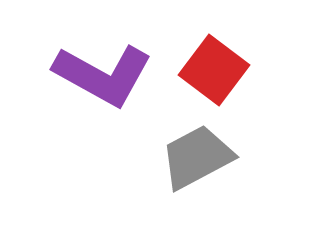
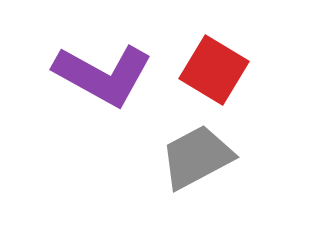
red square: rotated 6 degrees counterclockwise
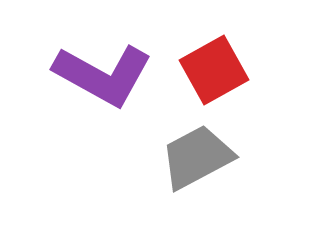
red square: rotated 30 degrees clockwise
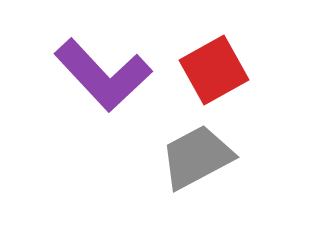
purple L-shape: rotated 18 degrees clockwise
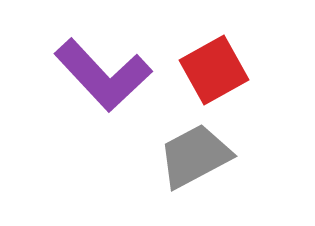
gray trapezoid: moved 2 px left, 1 px up
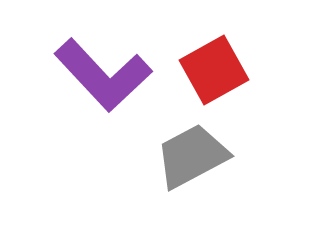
gray trapezoid: moved 3 px left
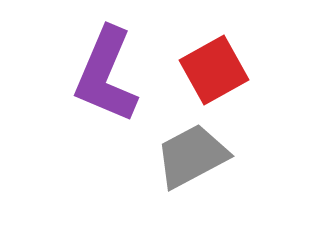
purple L-shape: moved 3 px right; rotated 66 degrees clockwise
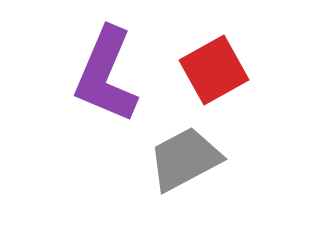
gray trapezoid: moved 7 px left, 3 px down
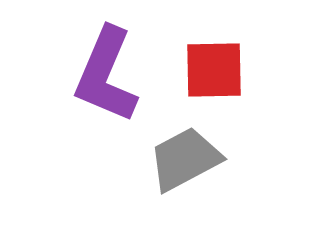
red square: rotated 28 degrees clockwise
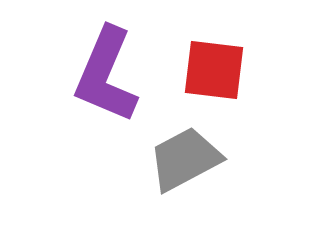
red square: rotated 8 degrees clockwise
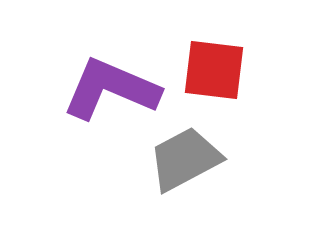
purple L-shape: moved 5 px right, 14 px down; rotated 90 degrees clockwise
